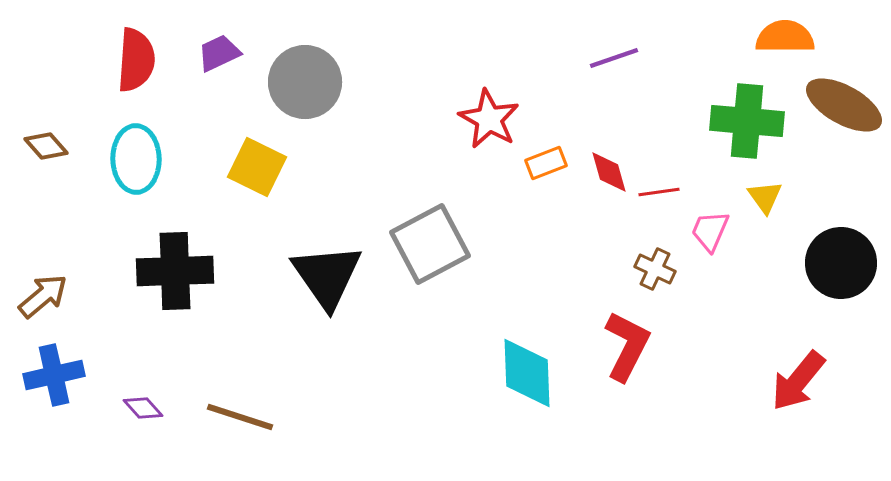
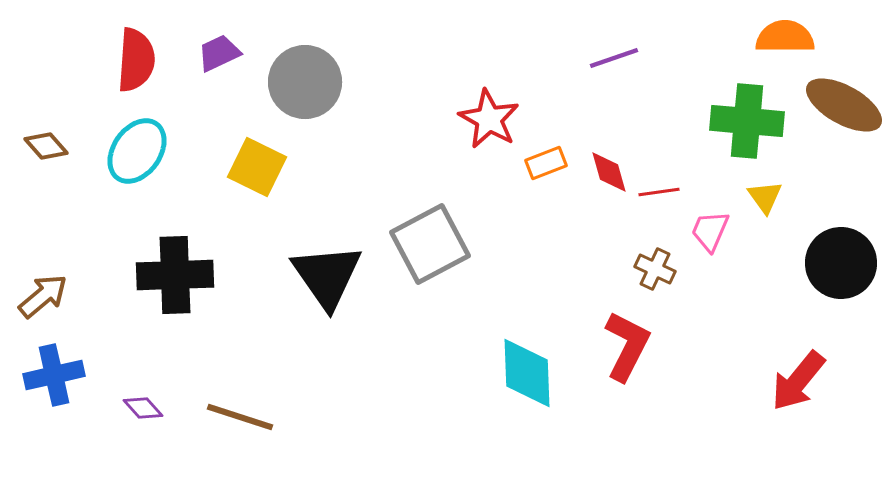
cyan ellipse: moved 1 px right, 8 px up; rotated 36 degrees clockwise
black cross: moved 4 px down
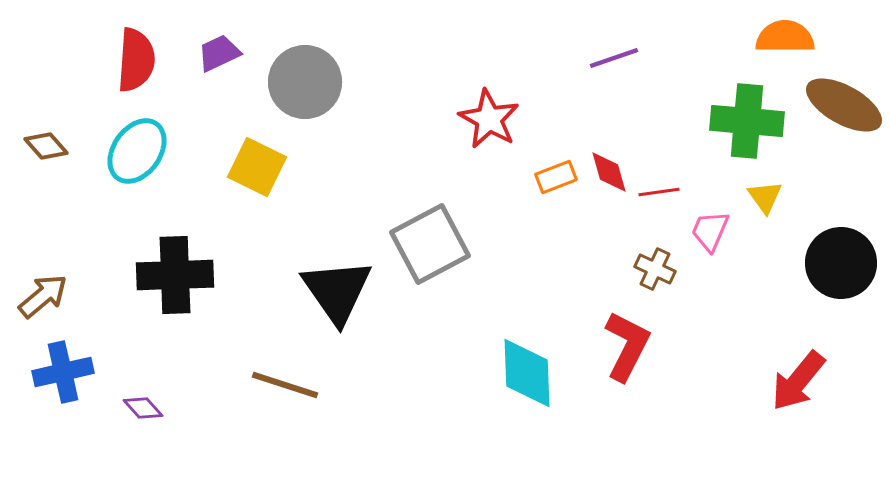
orange rectangle: moved 10 px right, 14 px down
black triangle: moved 10 px right, 15 px down
blue cross: moved 9 px right, 3 px up
brown line: moved 45 px right, 32 px up
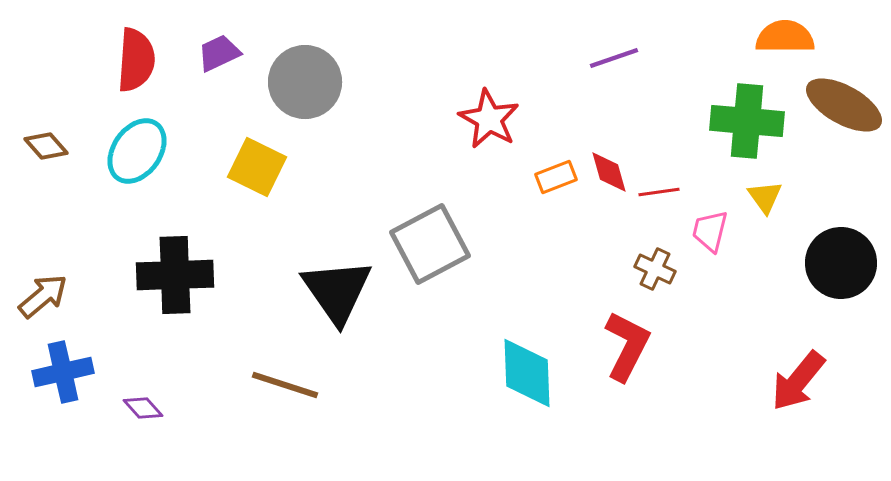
pink trapezoid: rotated 9 degrees counterclockwise
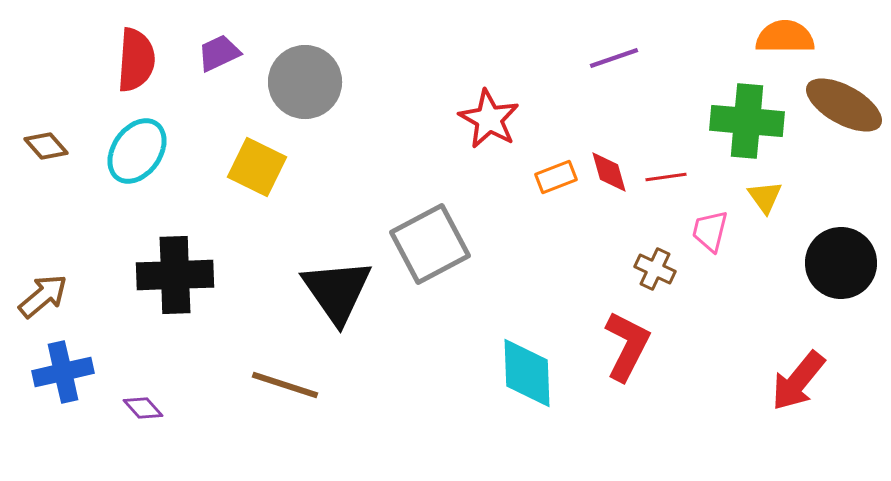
red line: moved 7 px right, 15 px up
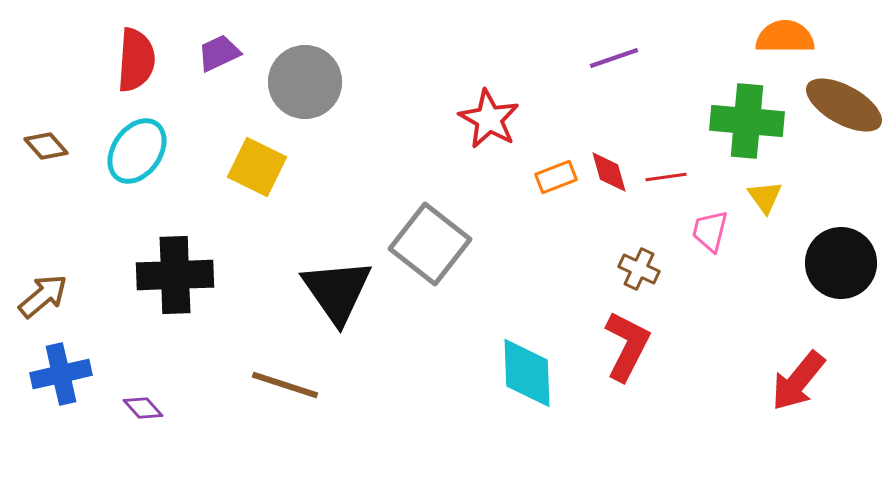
gray square: rotated 24 degrees counterclockwise
brown cross: moved 16 px left
blue cross: moved 2 px left, 2 px down
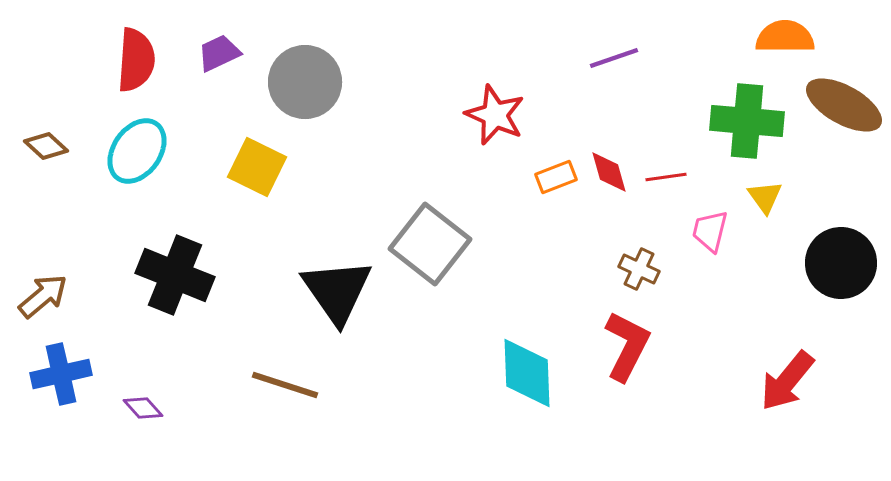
red star: moved 6 px right, 4 px up; rotated 6 degrees counterclockwise
brown diamond: rotated 6 degrees counterclockwise
black cross: rotated 24 degrees clockwise
red arrow: moved 11 px left
